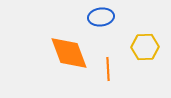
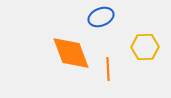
blue ellipse: rotated 15 degrees counterclockwise
orange diamond: moved 2 px right
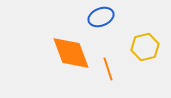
yellow hexagon: rotated 12 degrees counterclockwise
orange line: rotated 15 degrees counterclockwise
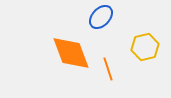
blue ellipse: rotated 25 degrees counterclockwise
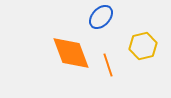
yellow hexagon: moved 2 px left, 1 px up
orange line: moved 4 px up
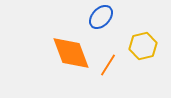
orange line: rotated 50 degrees clockwise
